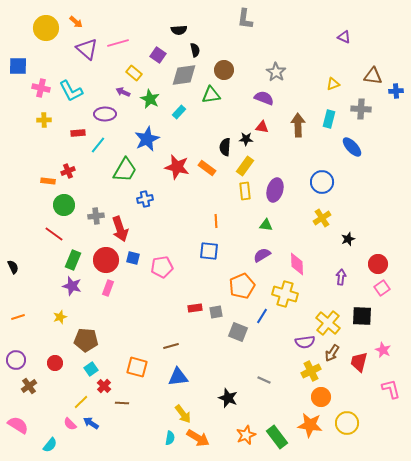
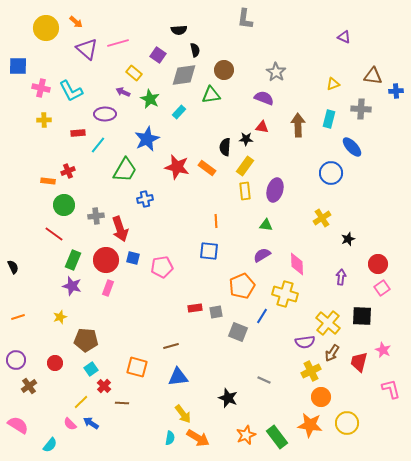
blue circle at (322, 182): moved 9 px right, 9 px up
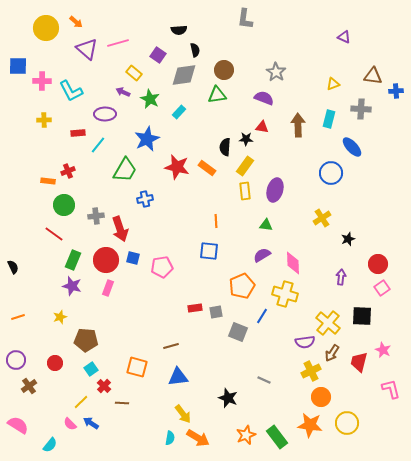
pink cross at (41, 88): moved 1 px right, 7 px up; rotated 12 degrees counterclockwise
green triangle at (211, 95): moved 6 px right
pink diamond at (297, 264): moved 4 px left, 1 px up
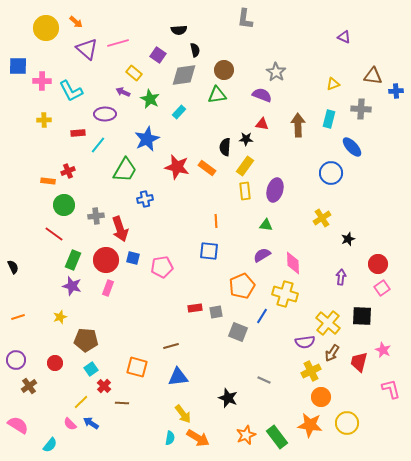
purple semicircle at (264, 98): moved 2 px left, 3 px up
red triangle at (262, 127): moved 3 px up
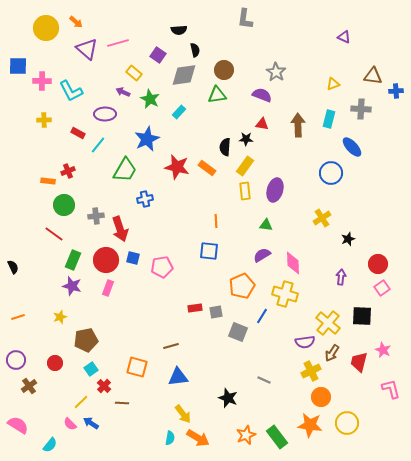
red rectangle at (78, 133): rotated 32 degrees clockwise
brown pentagon at (86, 340): rotated 15 degrees counterclockwise
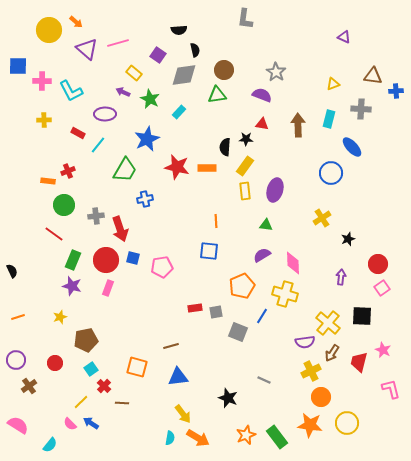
yellow circle at (46, 28): moved 3 px right, 2 px down
orange rectangle at (207, 168): rotated 36 degrees counterclockwise
black semicircle at (13, 267): moved 1 px left, 4 px down
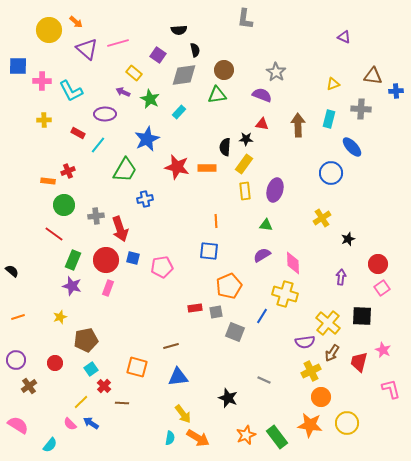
yellow rectangle at (245, 166): moved 1 px left, 2 px up
black semicircle at (12, 271): rotated 24 degrees counterclockwise
orange pentagon at (242, 286): moved 13 px left
gray square at (238, 332): moved 3 px left
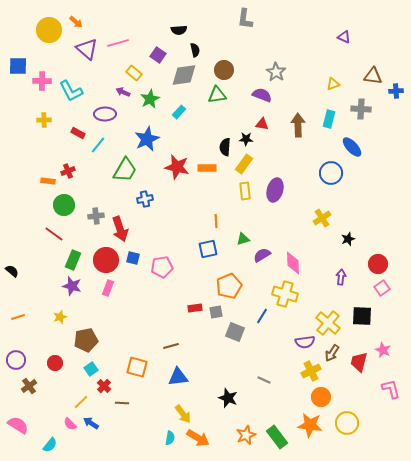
green star at (150, 99): rotated 18 degrees clockwise
green triangle at (266, 225): moved 23 px left, 14 px down; rotated 24 degrees counterclockwise
blue square at (209, 251): moved 1 px left, 2 px up; rotated 18 degrees counterclockwise
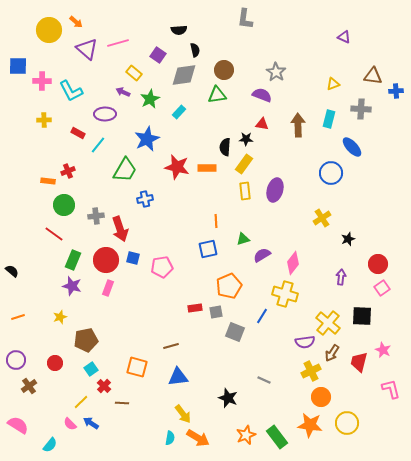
pink diamond at (293, 263): rotated 40 degrees clockwise
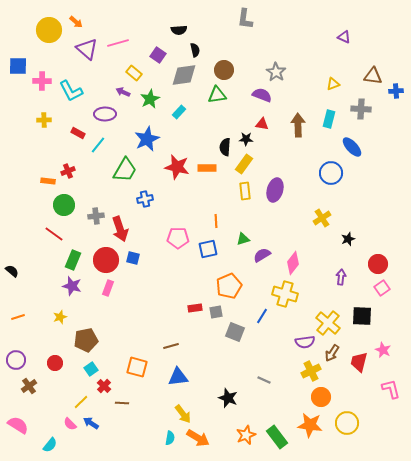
pink pentagon at (162, 267): moved 16 px right, 29 px up; rotated 10 degrees clockwise
